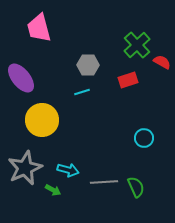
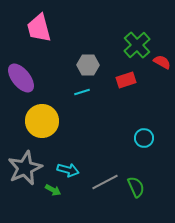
red rectangle: moved 2 px left
yellow circle: moved 1 px down
gray line: moved 1 px right; rotated 24 degrees counterclockwise
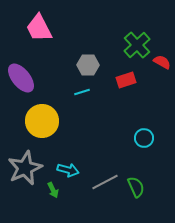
pink trapezoid: rotated 12 degrees counterclockwise
green arrow: rotated 35 degrees clockwise
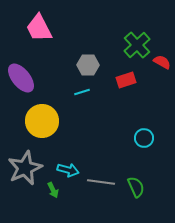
gray line: moved 4 px left; rotated 36 degrees clockwise
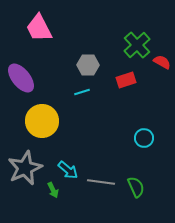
cyan arrow: rotated 25 degrees clockwise
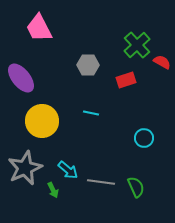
cyan line: moved 9 px right, 21 px down; rotated 28 degrees clockwise
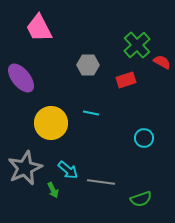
yellow circle: moved 9 px right, 2 px down
green semicircle: moved 5 px right, 12 px down; rotated 95 degrees clockwise
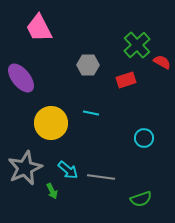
gray line: moved 5 px up
green arrow: moved 1 px left, 1 px down
